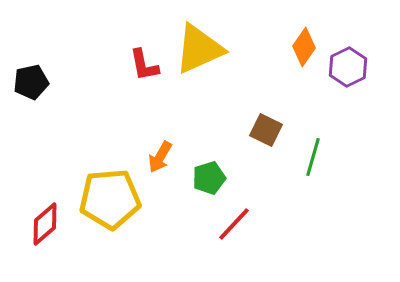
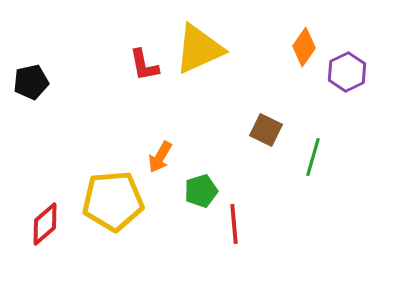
purple hexagon: moved 1 px left, 5 px down
green pentagon: moved 8 px left, 13 px down
yellow pentagon: moved 3 px right, 2 px down
red line: rotated 48 degrees counterclockwise
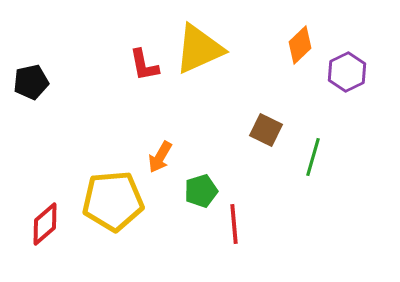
orange diamond: moved 4 px left, 2 px up; rotated 12 degrees clockwise
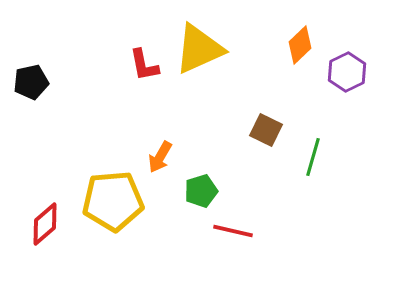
red line: moved 1 px left, 7 px down; rotated 72 degrees counterclockwise
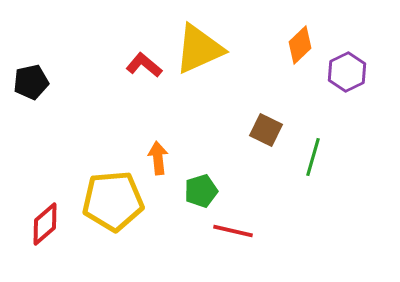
red L-shape: rotated 141 degrees clockwise
orange arrow: moved 2 px left, 1 px down; rotated 144 degrees clockwise
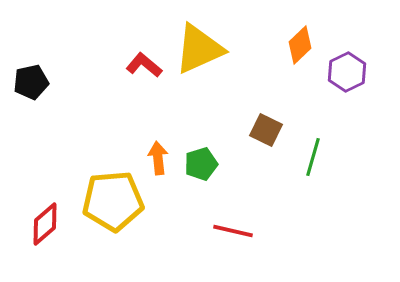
green pentagon: moved 27 px up
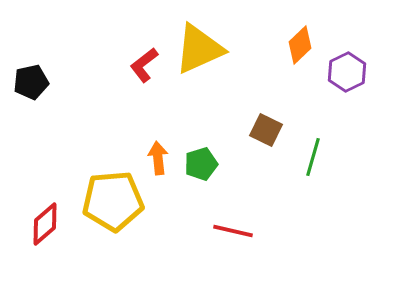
red L-shape: rotated 78 degrees counterclockwise
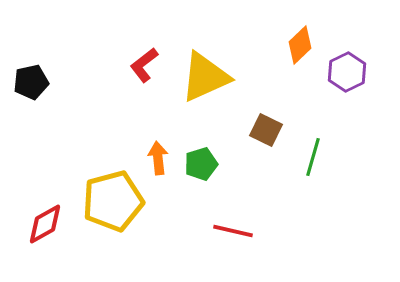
yellow triangle: moved 6 px right, 28 px down
yellow pentagon: rotated 10 degrees counterclockwise
red diamond: rotated 12 degrees clockwise
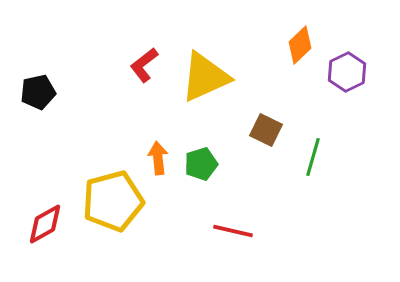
black pentagon: moved 7 px right, 10 px down
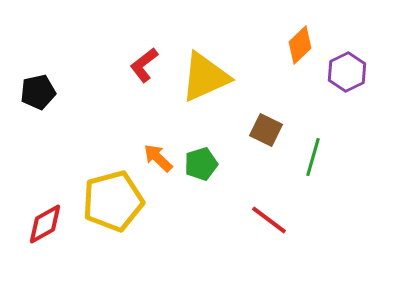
orange arrow: rotated 40 degrees counterclockwise
red line: moved 36 px right, 11 px up; rotated 24 degrees clockwise
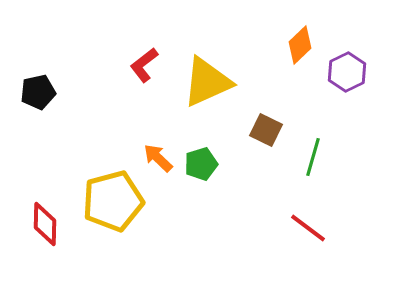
yellow triangle: moved 2 px right, 5 px down
red line: moved 39 px right, 8 px down
red diamond: rotated 60 degrees counterclockwise
